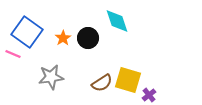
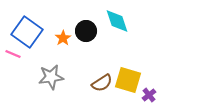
black circle: moved 2 px left, 7 px up
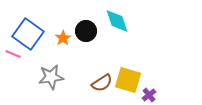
blue square: moved 1 px right, 2 px down
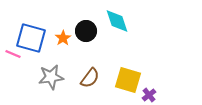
blue square: moved 3 px right, 4 px down; rotated 20 degrees counterclockwise
brown semicircle: moved 12 px left, 5 px up; rotated 20 degrees counterclockwise
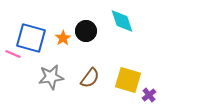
cyan diamond: moved 5 px right
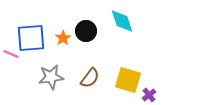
blue square: rotated 20 degrees counterclockwise
pink line: moved 2 px left
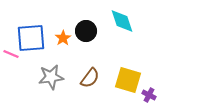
purple cross: rotated 24 degrees counterclockwise
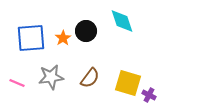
pink line: moved 6 px right, 29 px down
yellow square: moved 3 px down
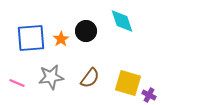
orange star: moved 2 px left, 1 px down
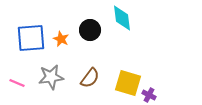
cyan diamond: moved 3 px up; rotated 12 degrees clockwise
black circle: moved 4 px right, 1 px up
orange star: rotated 14 degrees counterclockwise
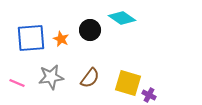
cyan diamond: rotated 48 degrees counterclockwise
